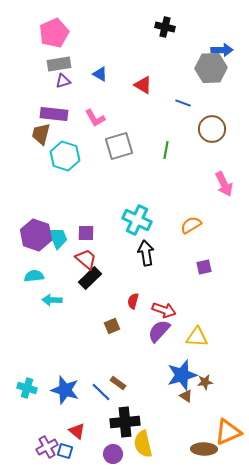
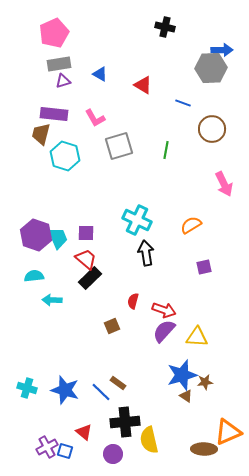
purple semicircle at (159, 331): moved 5 px right
red triangle at (77, 431): moved 7 px right, 1 px down
yellow semicircle at (143, 444): moved 6 px right, 4 px up
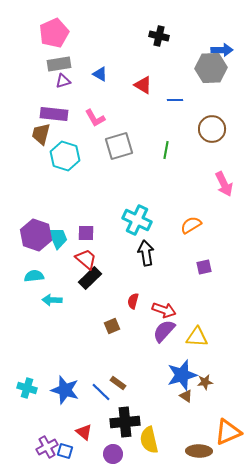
black cross at (165, 27): moved 6 px left, 9 px down
blue line at (183, 103): moved 8 px left, 3 px up; rotated 21 degrees counterclockwise
brown ellipse at (204, 449): moved 5 px left, 2 px down
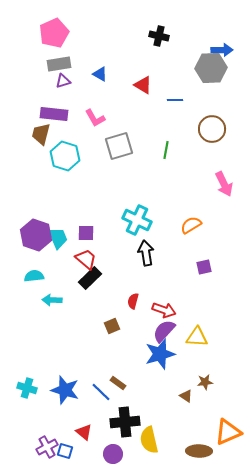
blue star at (182, 375): moved 22 px left, 21 px up
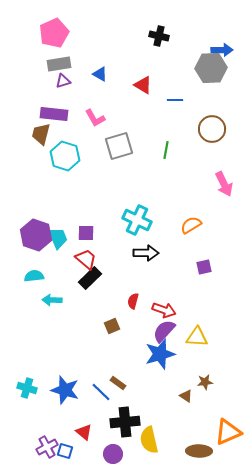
black arrow at (146, 253): rotated 100 degrees clockwise
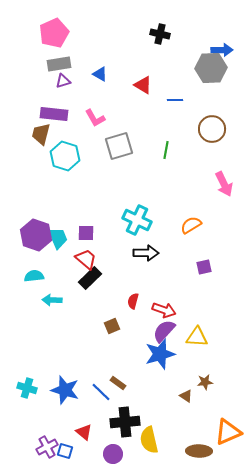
black cross at (159, 36): moved 1 px right, 2 px up
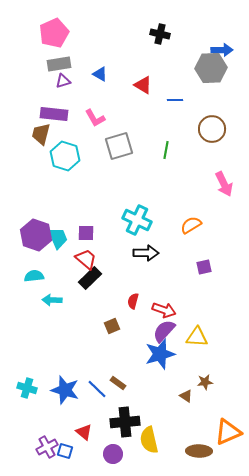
blue line at (101, 392): moved 4 px left, 3 px up
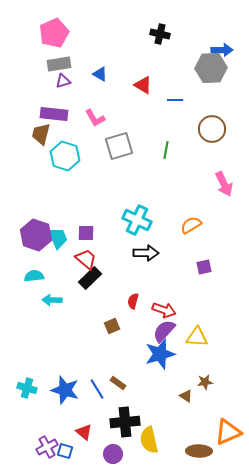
blue line at (97, 389): rotated 15 degrees clockwise
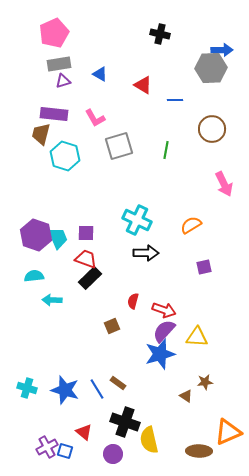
red trapezoid at (86, 259): rotated 20 degrees counterclockwise
black cross at (125, 422): rotated 24 degrees clockwise
